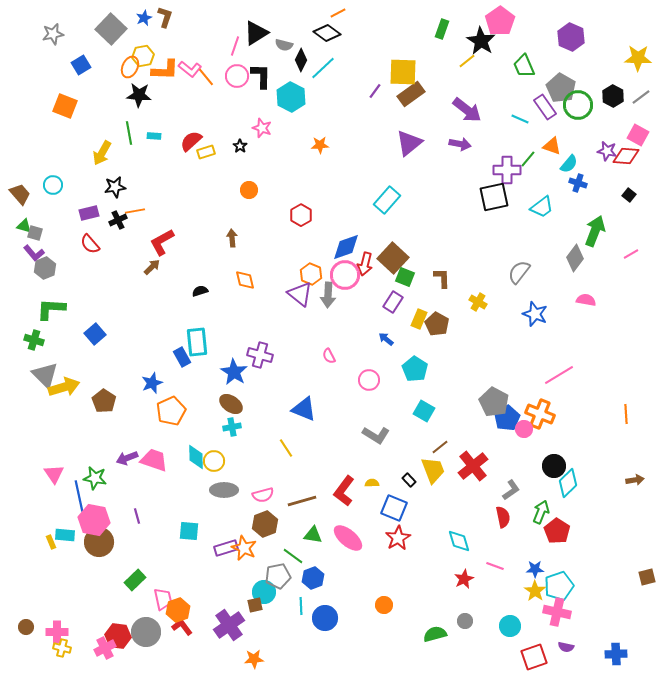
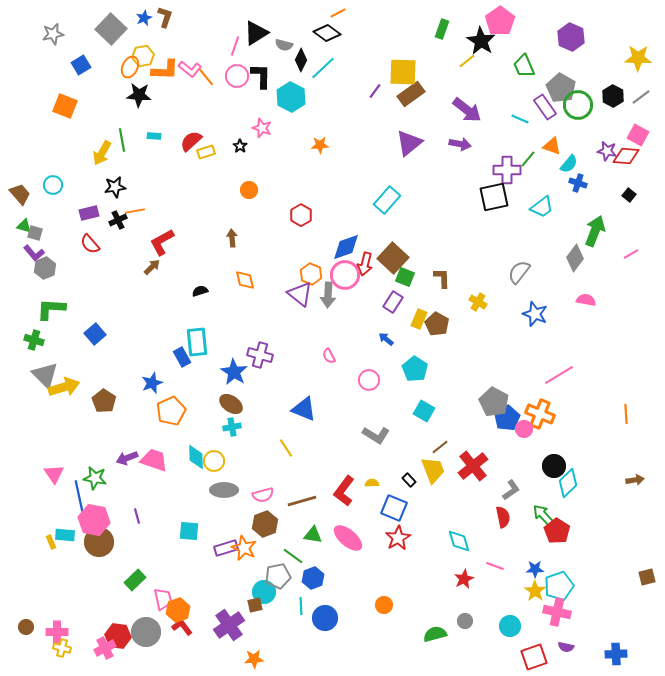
green line at (129, 133): moved 7 px left, 7 px down
green arrow at (541, 512): moved 2 px right, 3 px down; rotated 65 degrees counterclockwise
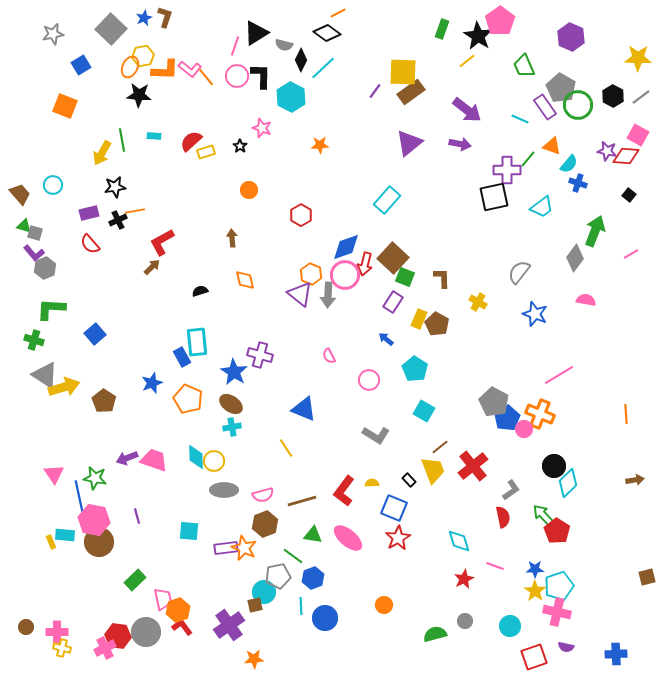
black star at (481, 41): moved 3 px left, 5 px up
brown rectangle at (411, 94): moved 2 px up
gray triangle at (45, 375): rotated 12 degrees counterclockwise
orange pentagon at (171, 411): moved 17 px right, 12 px up; rotated 24 degrees counterclockwise
purple rectangle at (226, 548): rotated 10 degrees clockwise
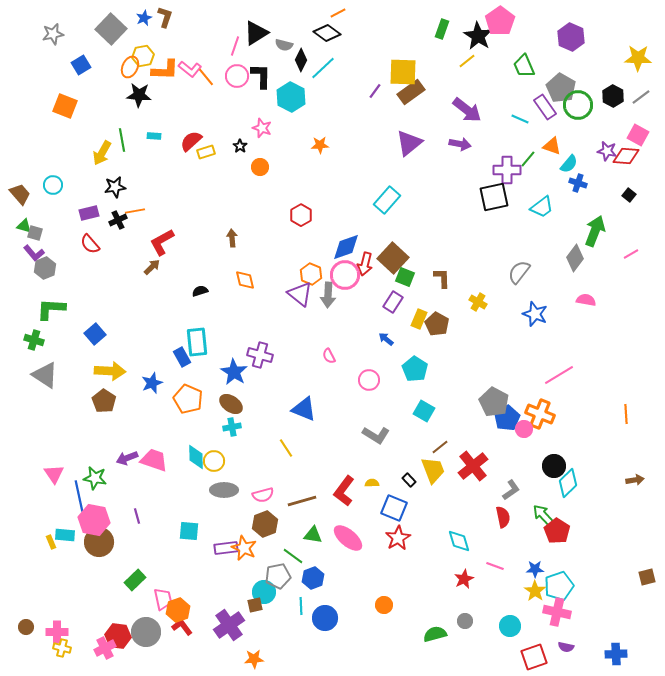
orange circle at (249, 190): moved 11 px right, 23 px up
yellow arrow at (64, 387): moved 46 px right, 16 px up; rotated 20 degrees clockwise
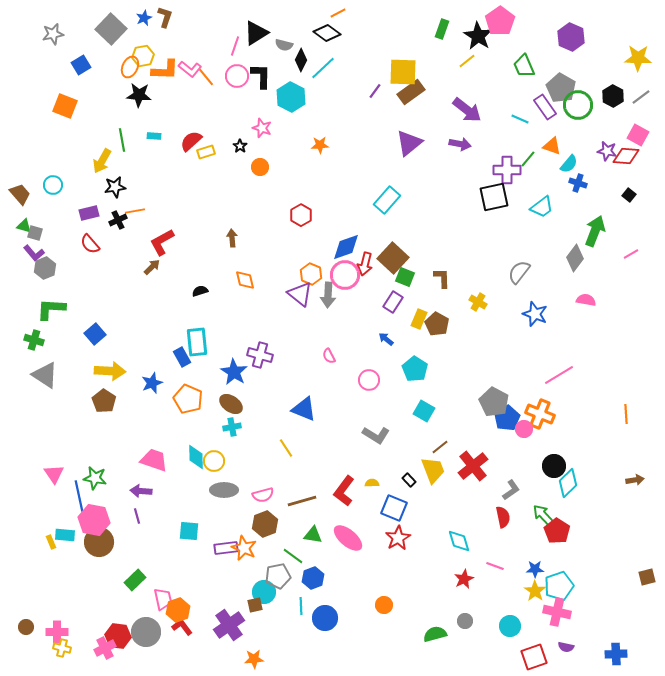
yellow arrow at (102, 153): moved 8 px down
purple arrow at (127, 458): moved 14 px right, 33 px down; rotated 25 degrees clockwise
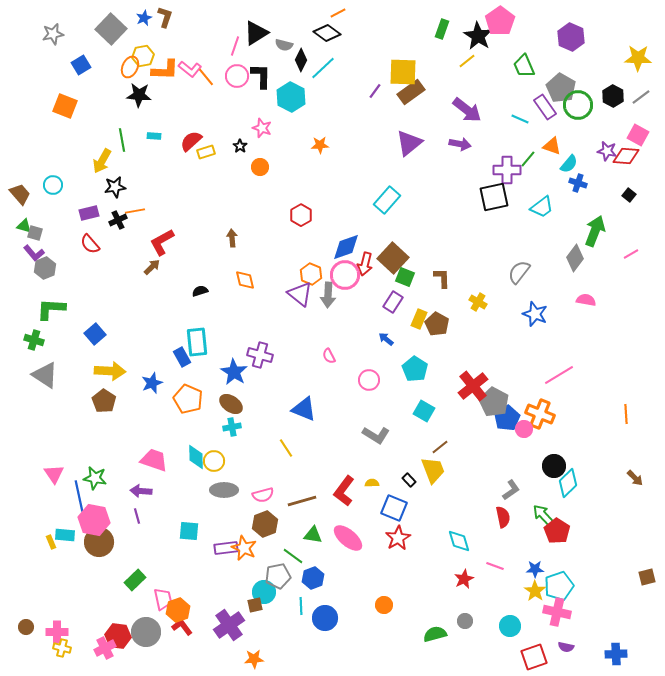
red cross at (473, 466): moved 80 px up
brown arrow at (635, 480): moved 2 px up; rotated 54 degrees clockwise
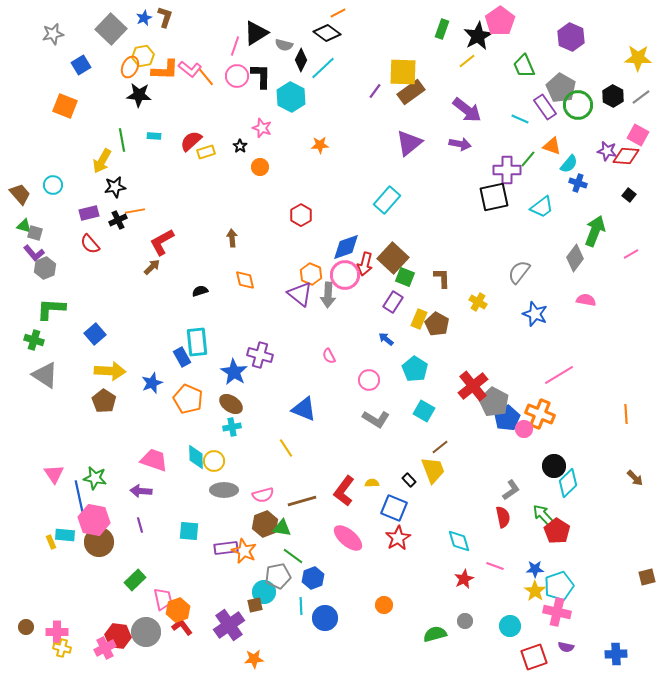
black star at (478, 36): rotated 12 degrees clockwise
gray L-shape at (376, 435): moved 16 px up
purple line at (137, 516): moved 3 px right, 9 px down
green triangle at (313, 535): moved 31 px left, 7 px up
orange star at (244, 548): moved 3 px down
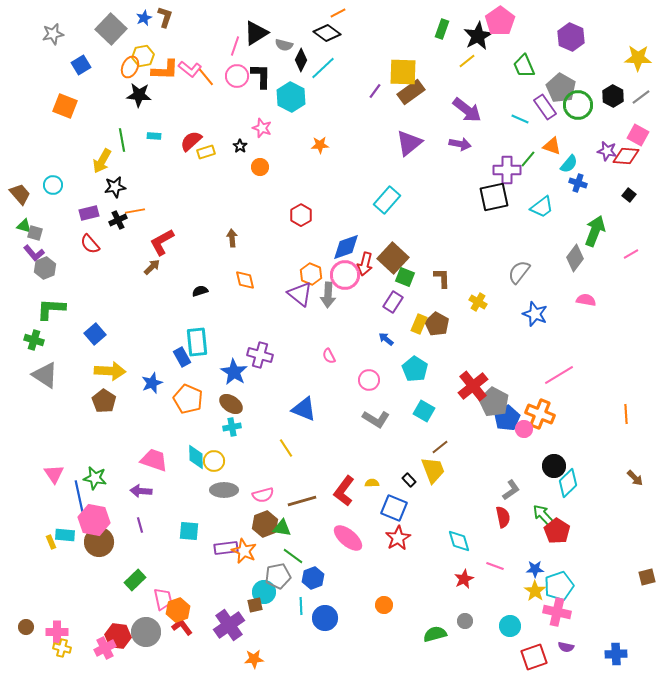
yellow rectangle at (419, 319): moved 5 px down
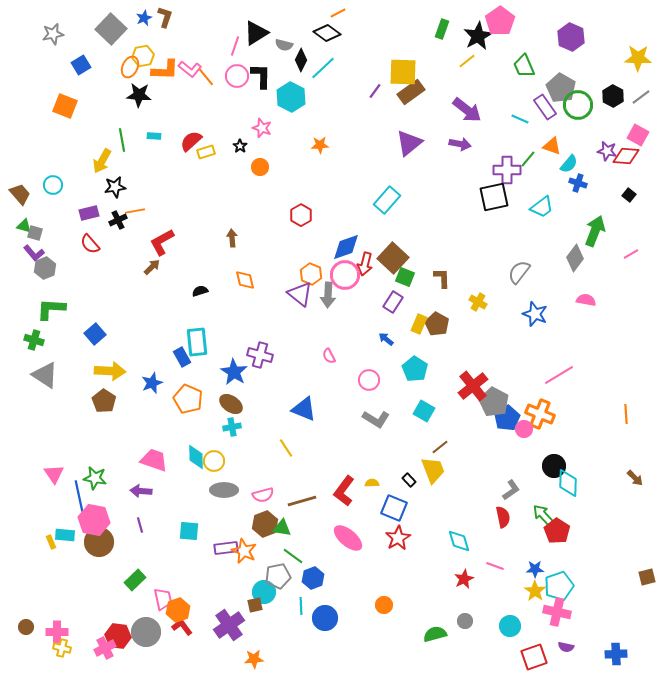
cyan diamond at (568, 483): rotated 44 degrees counterclockwise
